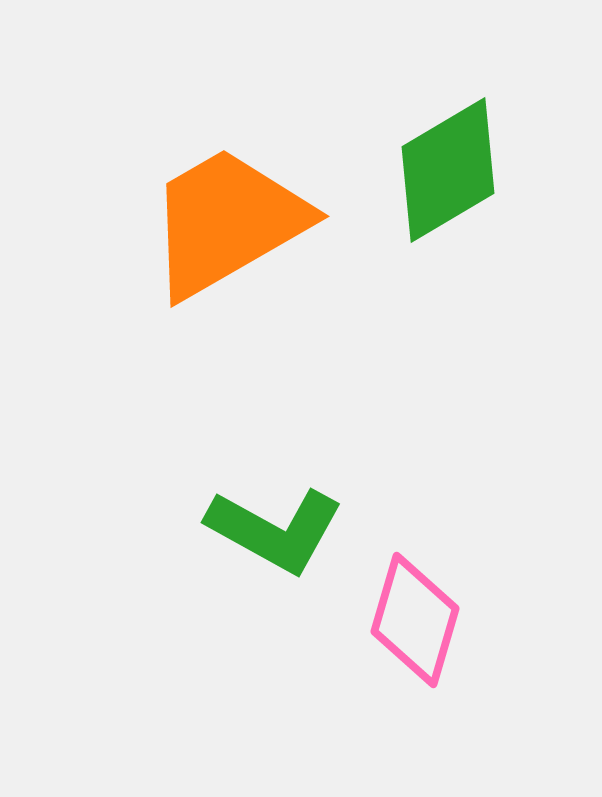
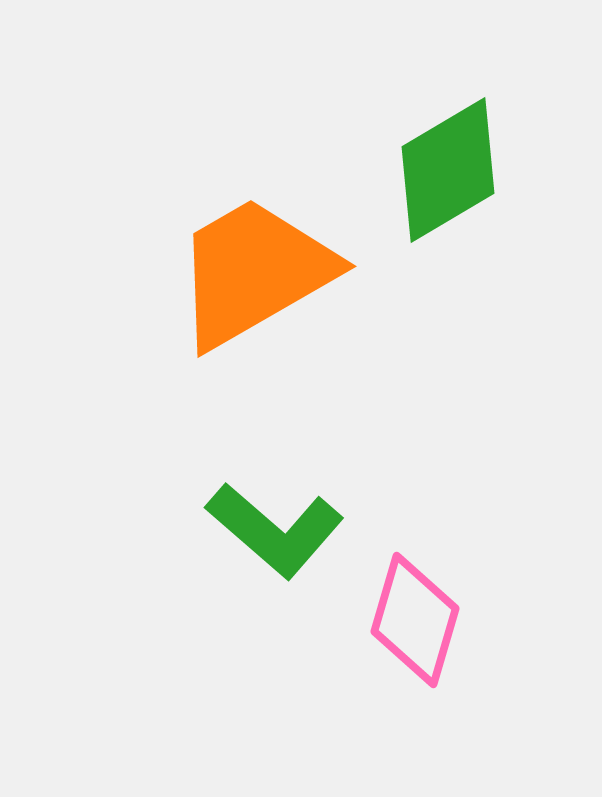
orange trapezoid: moved 27 px right, 50 px down
green L-shape: rotated 12 degrees clockwise
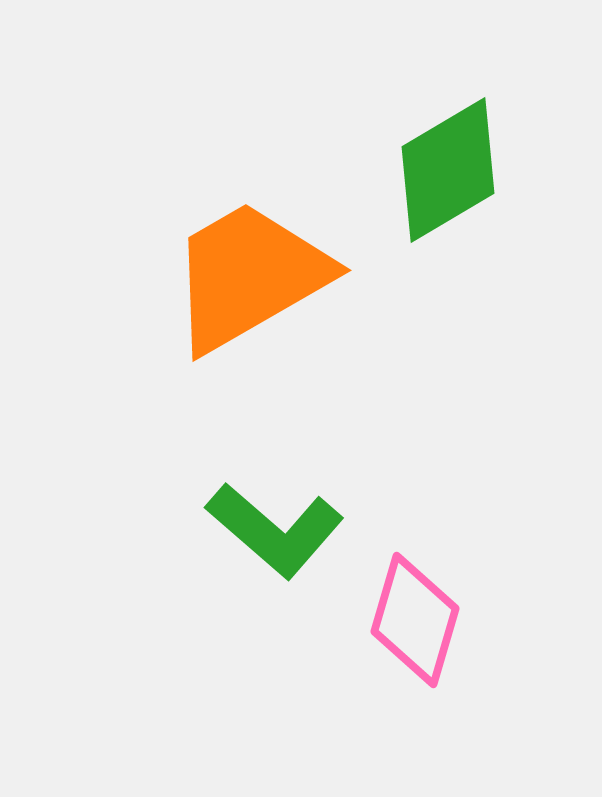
orange trapezoid: moved 5 px left, 4 px down
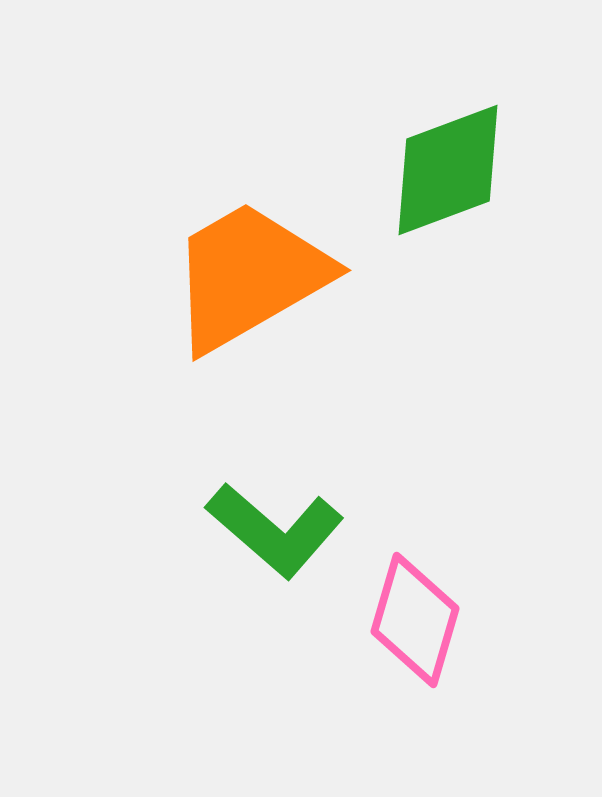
green diamond: rotated 10 degrees clockwise
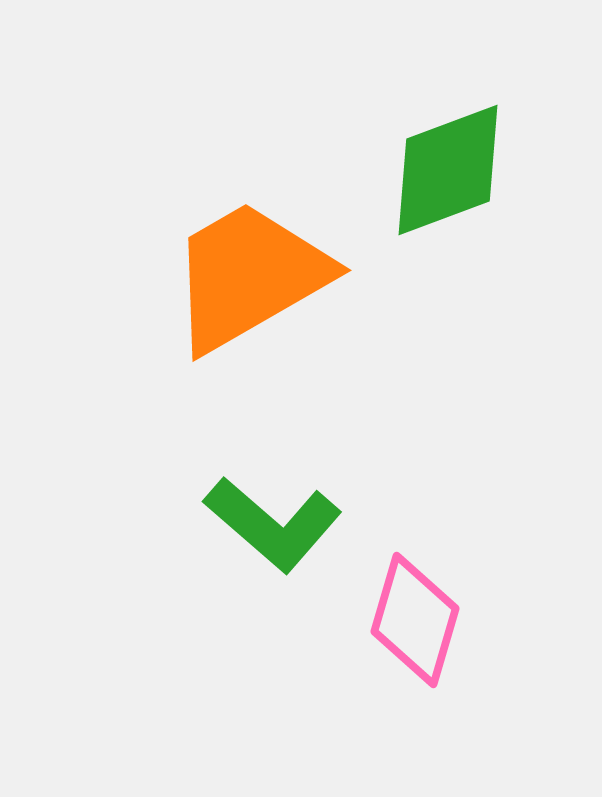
green L-shape: moved 2 px left, 6 px up
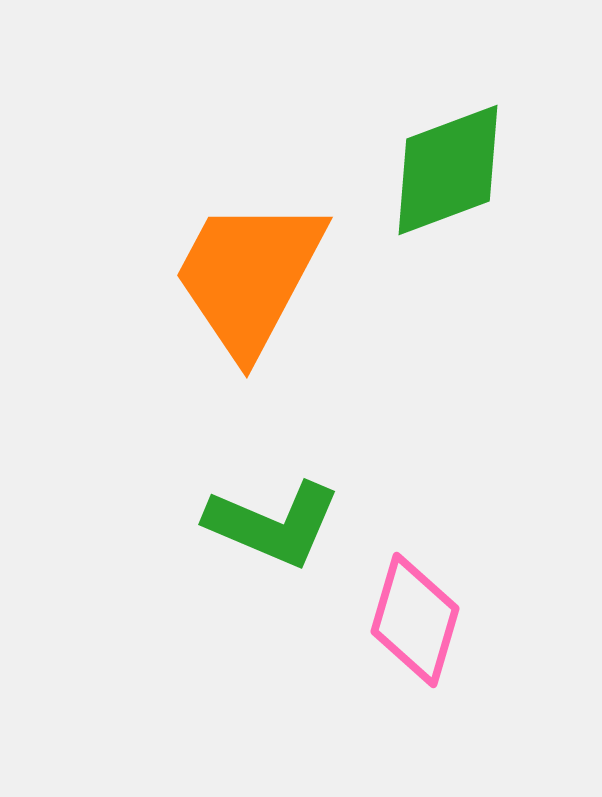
orange trapezoid: rotated 32 degrees counterclockwise
green L-shape: rotated 18 degrees counterclockwise
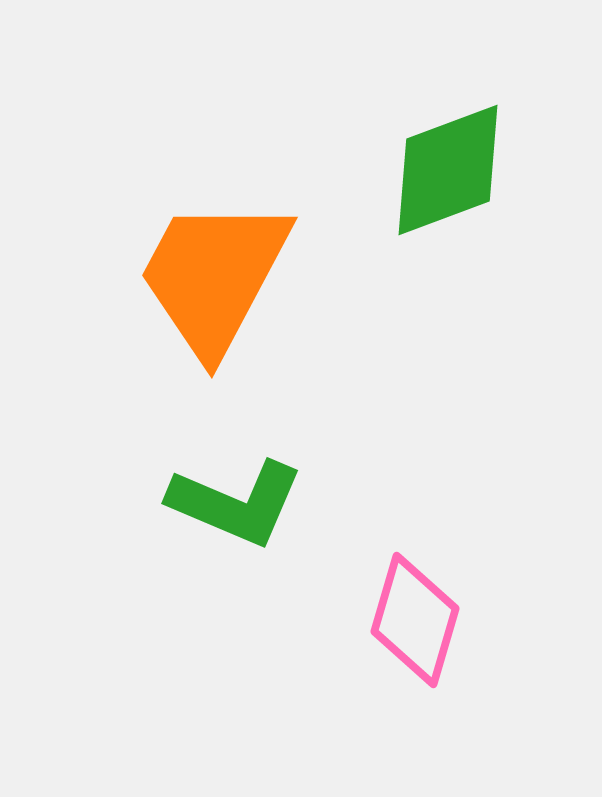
orange trapezoid: moved 35 px left
green L-shape: moved 37 px left, 21 px up
